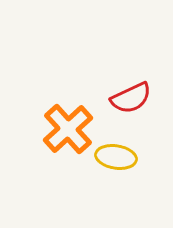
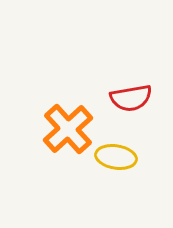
red semicircle: rotated 15 degrees clockwise
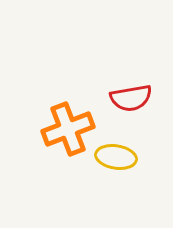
orange cross: rotated 21 degrees clockwise
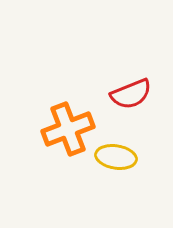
red semicircle: moved 4 px up; rotated 12 degrees counterclockwise
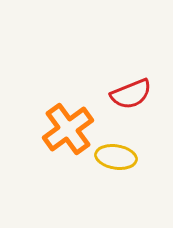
orange cross: rotated 15 degrees counterclockwise
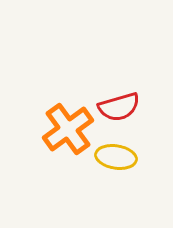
red semicircle: moved 12 px left, 13 px down; rotated 6 degrees clockwise
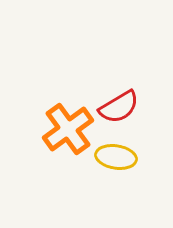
red semicircle: rotated 15 degrees counterclockwise
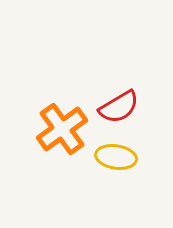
orange cross: moved 6 px left
